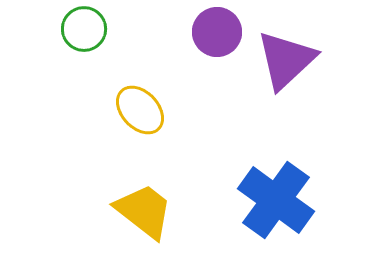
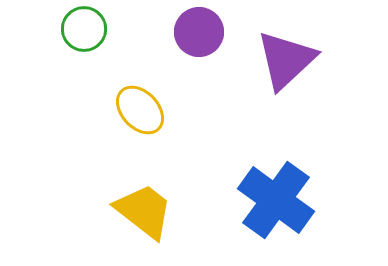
purple circle: moved 18 px left
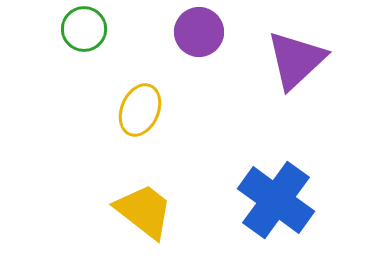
purple triangle: moved 10 px right
yellow ellipse: rotated 66 degrees clockwise
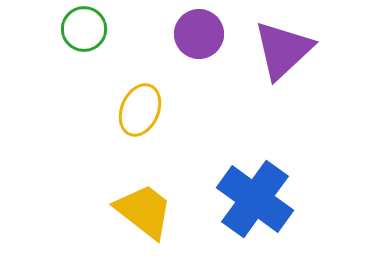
purple circle: moved 2 px down
purple triangle: moved 13 px left, 10 px up
blue cross: moved 21 px left, 1 px up
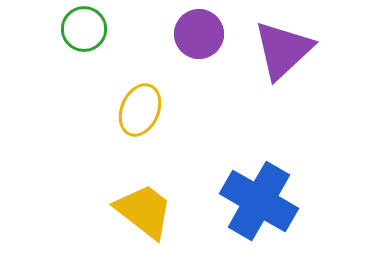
blue cross: moved 4 px right, 2 px down; rotated 6 degrees counterclockwise
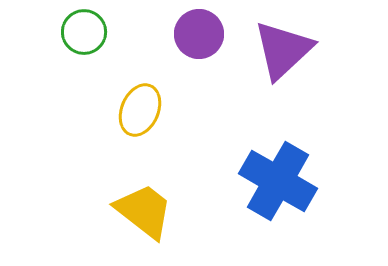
green circle: moved 3 px down
blue cross: moved 19 px right, 20 px up
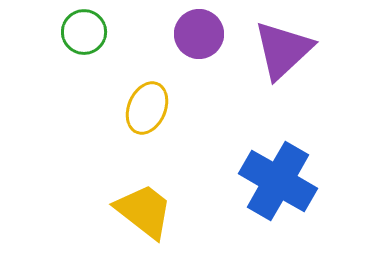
yellow ellipse: moved 7 px right, 2 px up
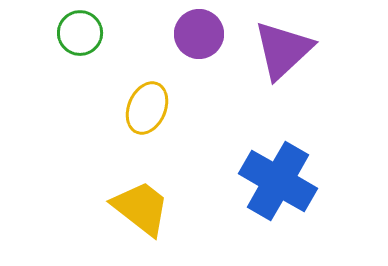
green circle: moved 4 px left, 1 px down
yellow trapezoid: moved 3 px left, 3 px up
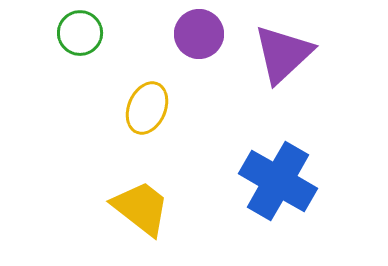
purple triangle: moved 4 px down
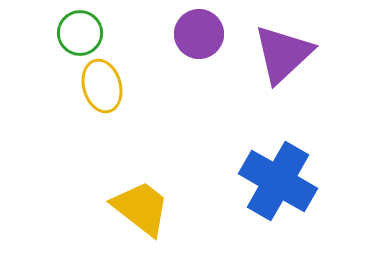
yellow ellipse: moved 45 px left, 22 px up; rotated 39 degrees counterclockwise
